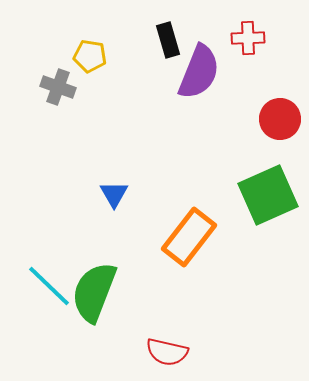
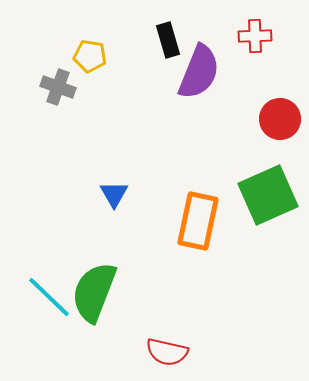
red cross: moved 7 px right, 2 px up
orange rectangle: moved 9 px right, 16 px up; rotated 26 degrees counterclockwise
cyan line: moved 11 px down
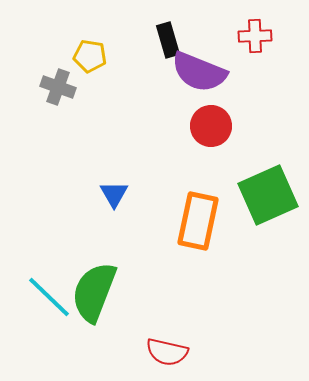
purple semicircle: rotated 90 degrees clockwise
red circle: moved 69 px left, 7 px down
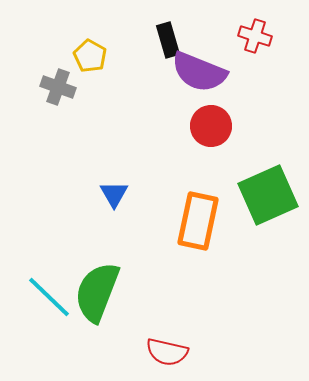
red cross: rotated 20 degrees clockwise
yellow pentagon: rotated 20 degrees clockwise
green semicircle: moved 3 px right
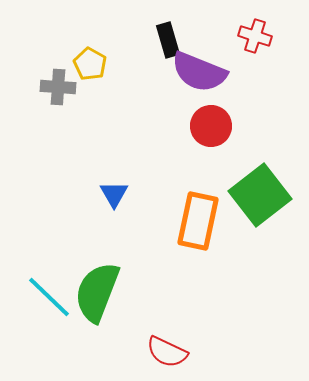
yellow pentagon: moved 8 px down
gray cross: rotated 16 degrees counterclockwise
green square: moved 8 px left; rotated 14 degrees counterclockwise
red semicircle: rotated 12 degrees clockwise
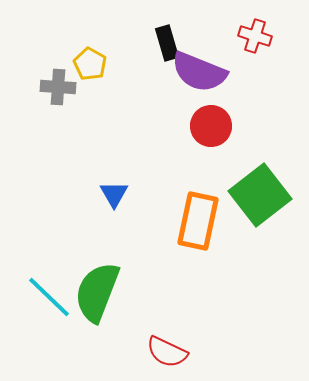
black rectangle: moved 1 px left, 3 px down
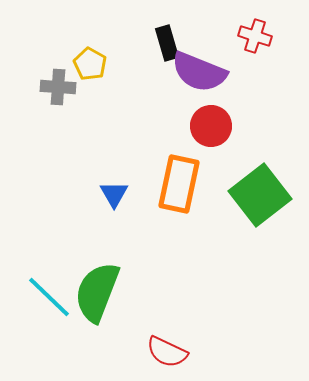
orange rectangle: moved 19 px left, 37 px up
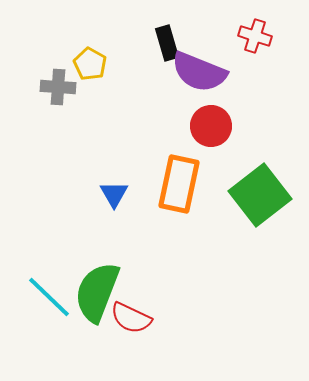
red semicircle: moved 36 px left, 34 px up
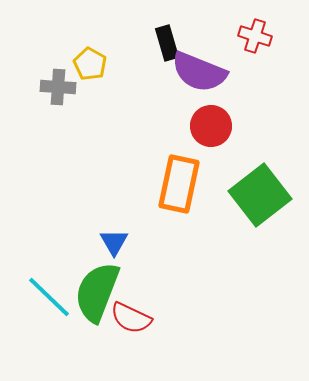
blue triangle: moved 48 px down
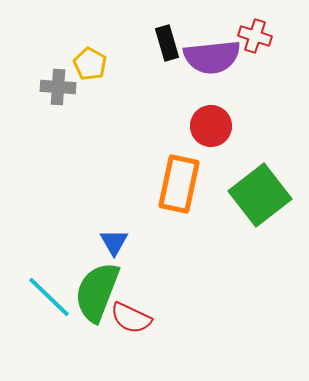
purple semicircle: moved 13 px right, 15 px up; rotated 28 degrees counterclockwise
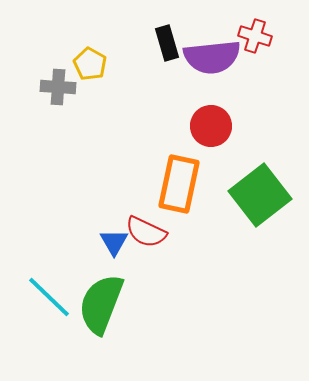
green semicircle: moved 4 px right, 12 px down
red semicircle: moved 15 px right, 86 px up
